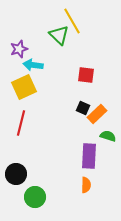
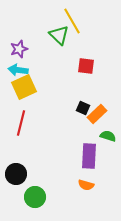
cyan arrow: moved 15 px left, 5 px down
red square: moved 9 px up
orange semicircle: rotated 105 degrees clockwise
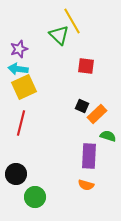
cyan arrow: moved 1 px up
black square: moved 1 px left, 2 px up
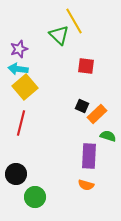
yellow line: moved 2 px right
yellow square: moved 1 px right; rotated 15 degrees counterclockwise
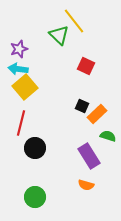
yellow line: rotated 8 degrees counterclockwise
red square: rotated 18 degrees clockwise
purple rectangle: rotated 35 degrees counterclockwise
black circle: moved 19 px right, 26 px up
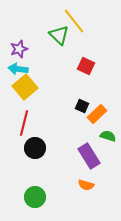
red line: moved 3 px right
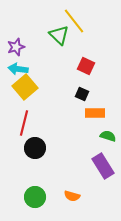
purple star: moved 3 px left, 2 px up
black square: moved 12 px up
orange rectangle: moved 2 px left, 1 px up; rotated 42 degrees clockwise
purple rectangle: moved 14 px right, 10 px down
orange semicircle: moved 14 px left, 11 px down
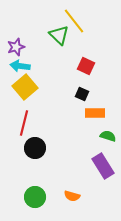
cyan arrow: moved 2 px right, 3 px up
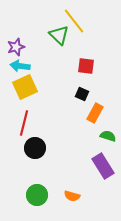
red square: rotated 18 degrees counterclockwise
yellow square: rotated 15 degrees clockwise
orange rectangle: rotated 60 degrees counterclockwise
green circle: moved 2 px right, 2 px up
